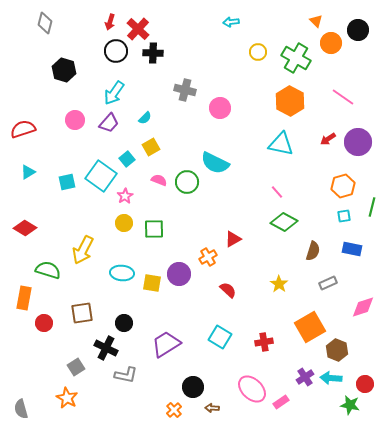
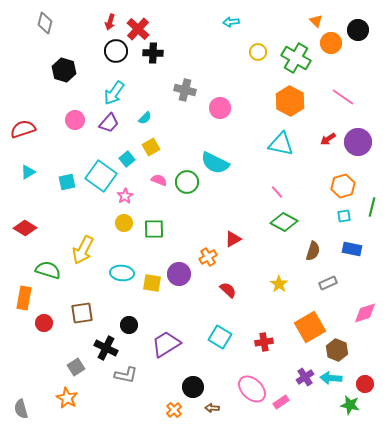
pink diamond at (363, 307): moved 2 px right, 6 px down
black circle at (124, 323): moved 5 px right, 2 px down
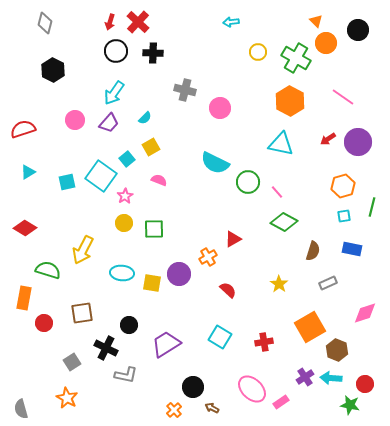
red cross at (138, 29): moved 7 px up
orange circle at (331, 43): moved 5 px left
black hexagon at (64, 70): moved 11 px left; rotated 10 degrees clockwise
green circle at (187, 182): moved 61 px right
gray square at (76, 367): moved 4 px left, 5 px up
brown arrow at (212, 408): rotated 24 degrees clockwise
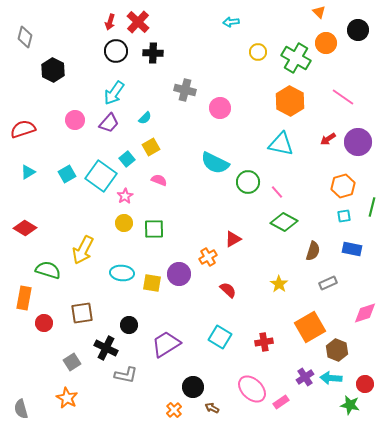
orange triangle at (316, 21): moved 3 px right, 9 px up
gray diamond at (45, 23): moved 20 px left, 14 px down
cyan square at (67, 182): moved 8 px up; rotated 18 degrees counterclockwise
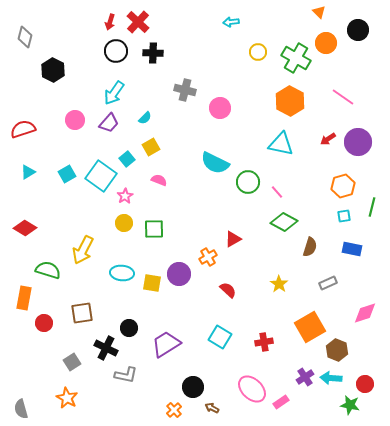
brown semicircle at (313, 251): moved 3 px left, 4 px up
black circle at (129, 325): moved 3 px down
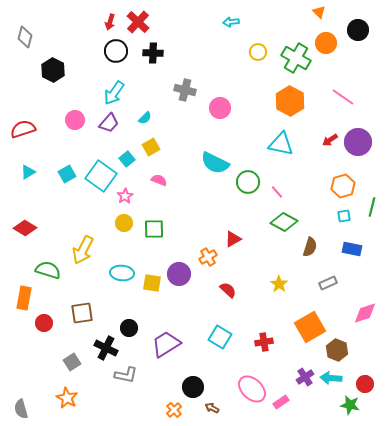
red arrow at (328, 139): moved 2 px right, 1 px down
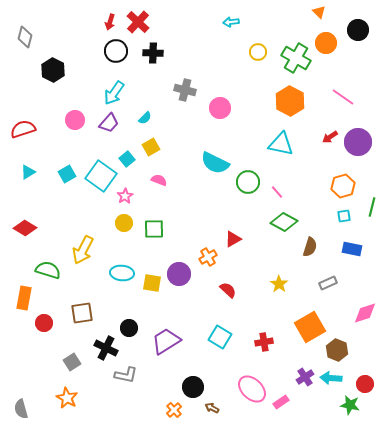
red arrow at (330, 140): moved 3 px up
purple trapezoid at (166, 344): moved 3 px up
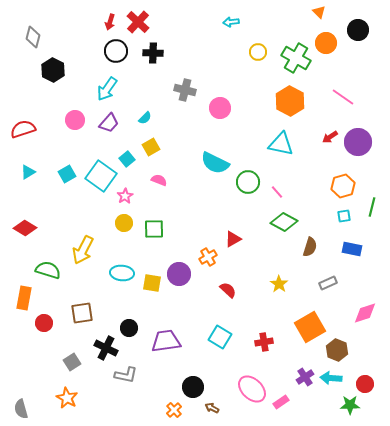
gray diamond at (25, 37): moved 8 px right
cyan arrow at (114, 93): moved 7 px left, 4 px up
purple trapezoid at (166, 341): rotated 24 degrees clockwise
green star at (350, 405): rotated 12 degrees counterclockwise
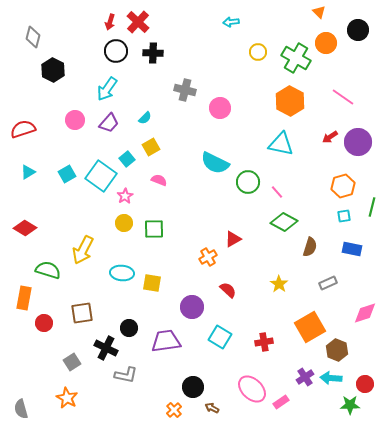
purple circle at (179, 274): moved 13 px right, 33 px down
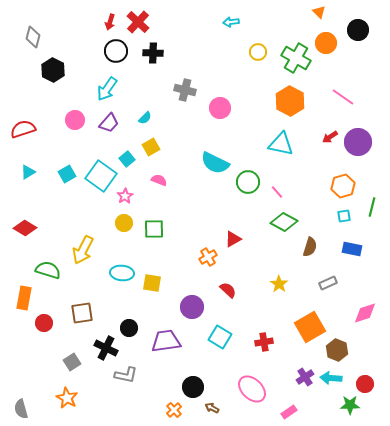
pink rectangle at (281, 402): moved 8 px right, 10 px down
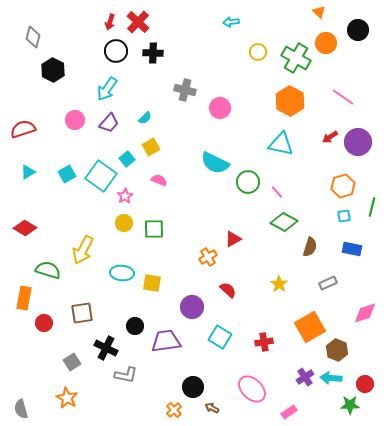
black circle at (129, 328): moved 6 px right, 2 px up
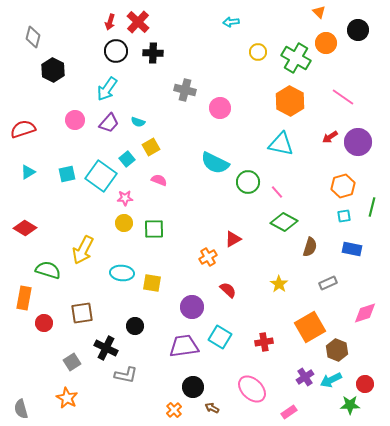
cyan semicircle at (145, 118): moved 7 px left, 4 px down; rotated 64 degrees clockwise
cyan square at (67, 174): rotated 18 degrees clockwise
pink star at (125, 196): moved 2 px down; rotated 28 degrees clockwise
purple trapezoid at (166, 341): moved 18 px right, 5 px down
cyan arrow at (331, 378): moved 2 px down; rotated 30 degrees counterclockwise
